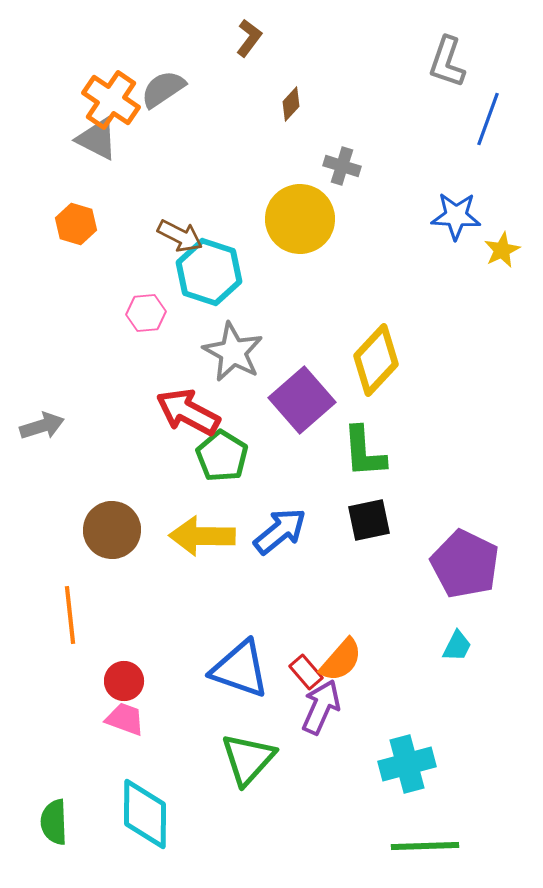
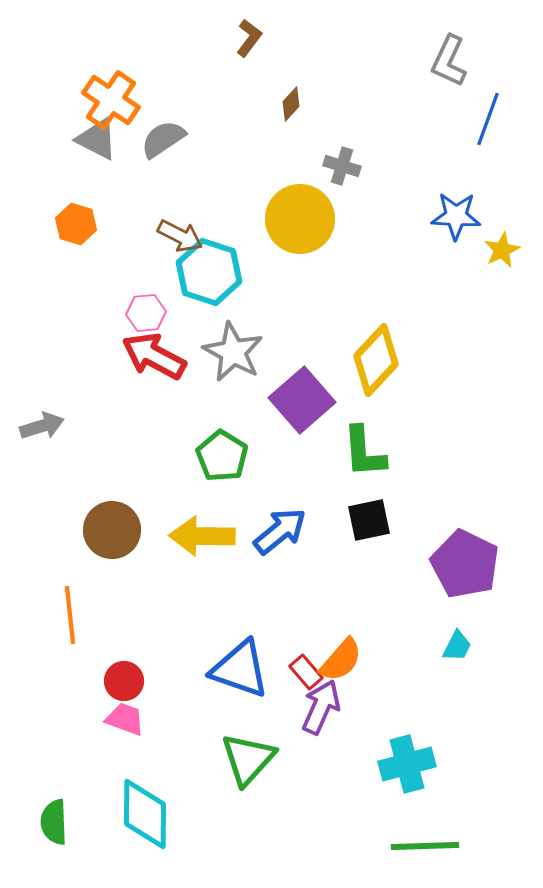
gray L-shape: moved 2 px right, 1 px up; rotated 6 degrees clockwise
gray semicircle: moved 50 px down
red arrow: moved 34 px left, 56 px up
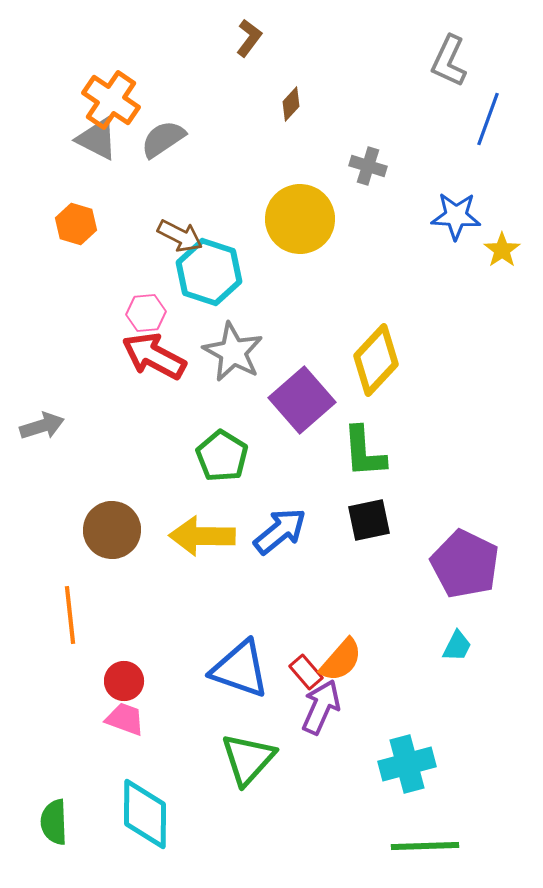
gray cross: moved 26 px right
yellow star: rotated 9 degrees counterclockwise
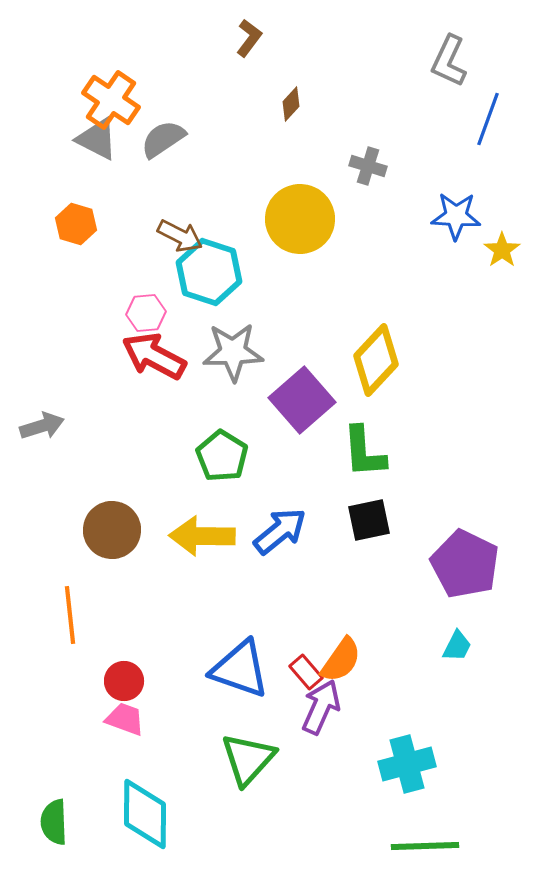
gray star: rotated 30 degrees counterclockwise
orange semicircle: rotated 6 degrees counterclockwise
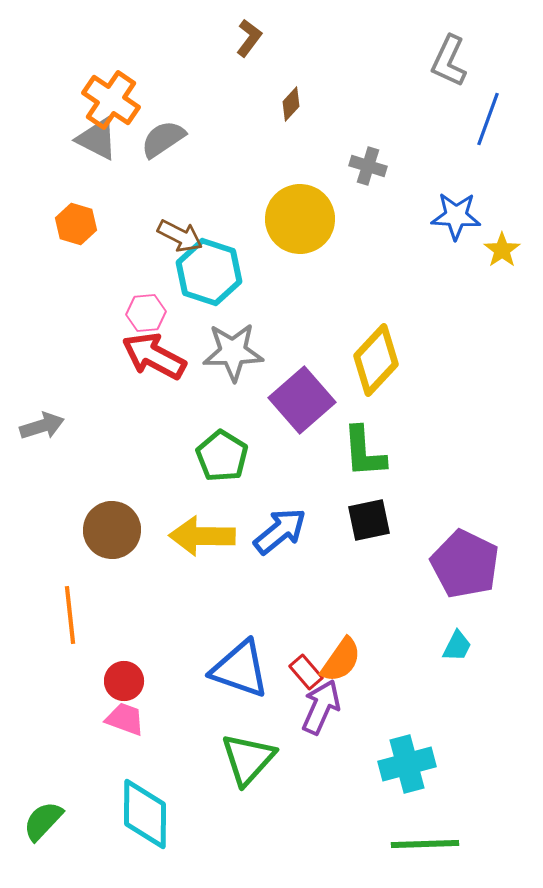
green semicircle: moved 11 px left, 1 px up; rotated 45 degrees clockwise
green line: moved 2 px up
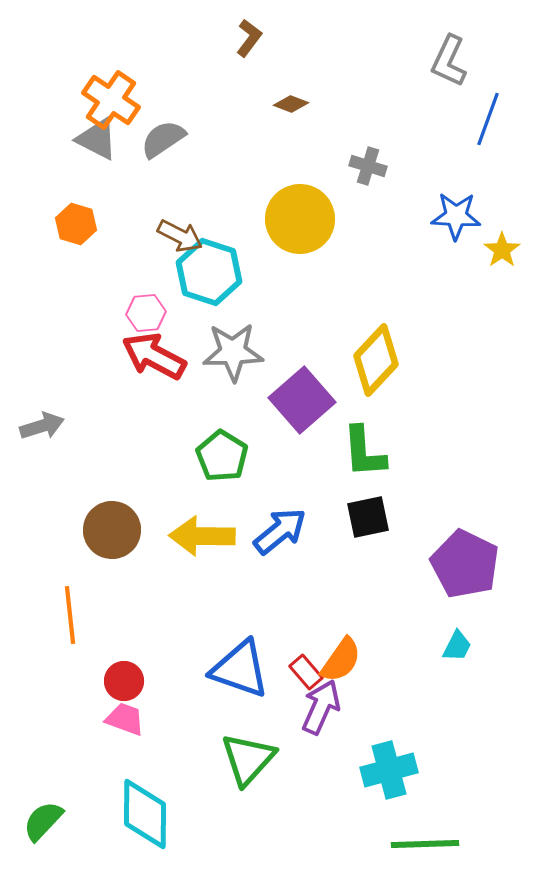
brown diamond: rotated 68 degrees clockwise
black square: moved 1 px left, 3 px up
cyan cross: moved 18 px left, 6 px down
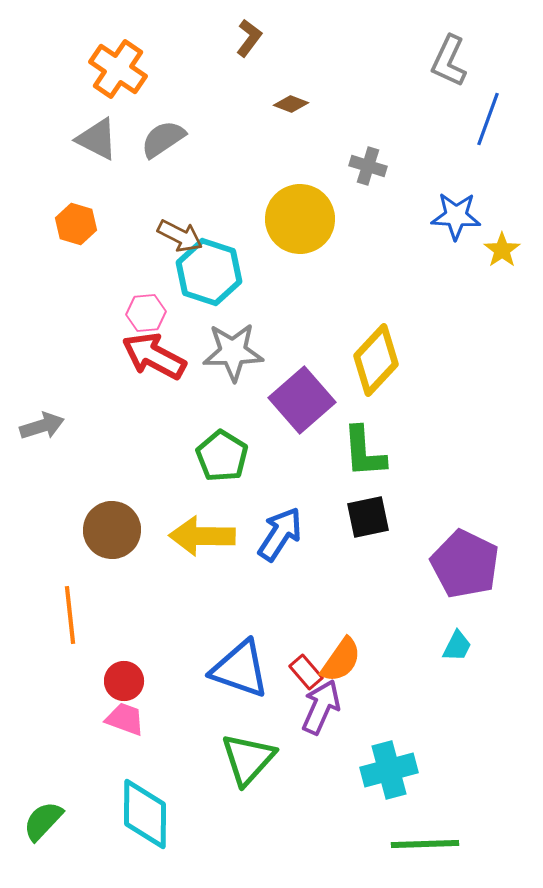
orange cross: moved 7 px right, 31 px up
blue arrow: moved 3 px down; rotated 18 degrees counterclockwise
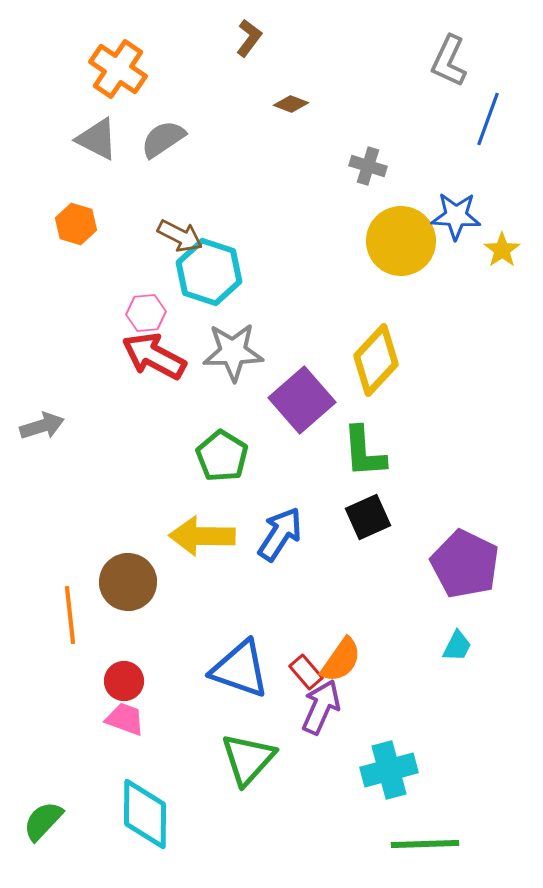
yellow circle: moved 101 px right, 22 px down
black square: rotated 12 degrees counterclockwise
brown circle: moved 16 px right, 52 px down
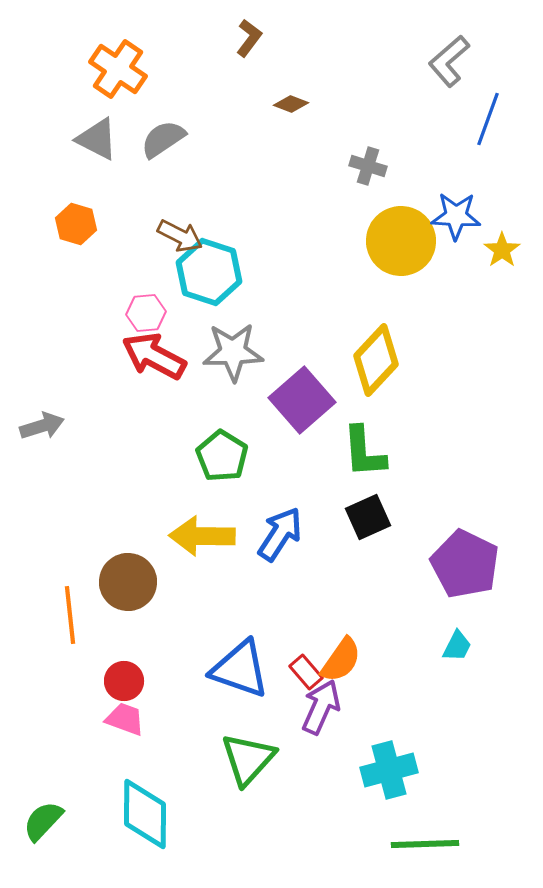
gray L-shape: rotated 24 degrees clockwise
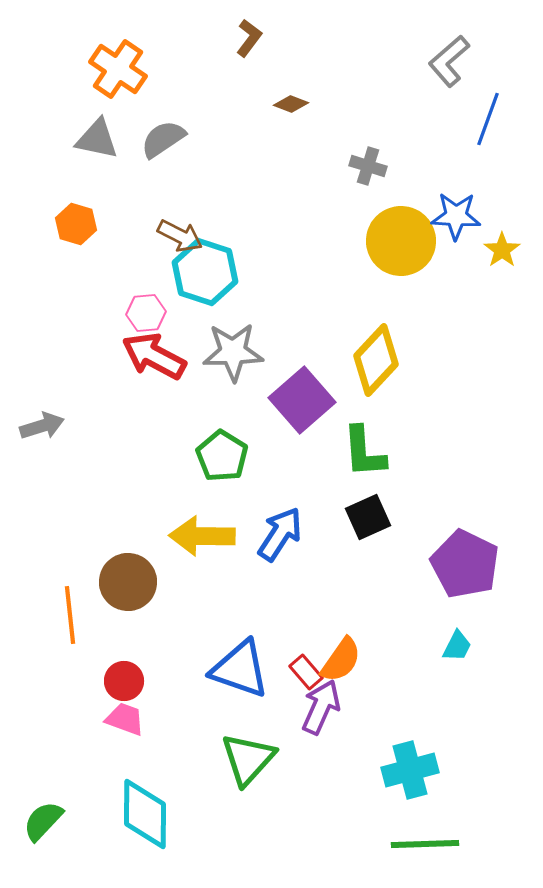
gray triangle: rotated 15 degrees counterclockwise
cyan hexagon: moved 4 px left
cyan cross: moved 21 px right
